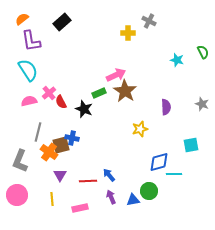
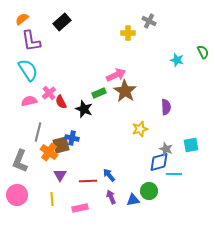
gray star: moved 36 px left, 45 px down
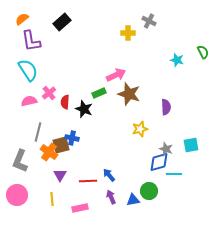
brown star: moved 4 px right, 3 px down; rotated 15 degrees counterclockwise
red semicircle: moved 4 px right; rotated 32 degrees clockwise
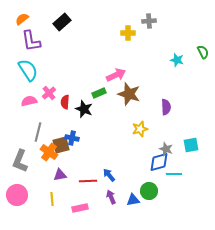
gray cross: rotated 32 degrees counterclockwise
purple triangle: rotated 48 degrees clockwise
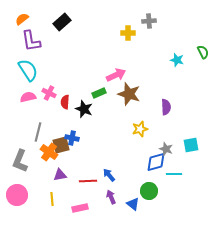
pink cross: rotated 24 degrees counterclockwise
pink semicircle: moved 1 px left, 4 px up
blue diamond: moved 3 px left
blue triangle: moved 4 px down; rotated 48 degrees clockwise
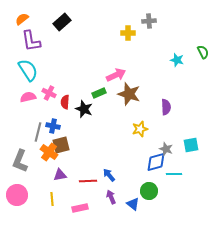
blue cross: moved 19 px left, 12 px up
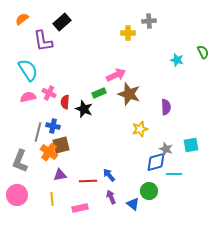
purple L-shape: moved 12 px right
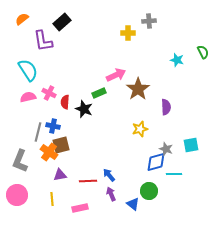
brown star: moved 9 px right, 5 px up; rotated 20 degrees clockwise
purple arrow: moved 3 px up
